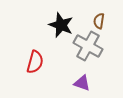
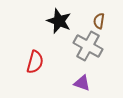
black star: moved 2 px left, 4 px up
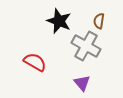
gray cross: moved 2 px left
red semicircle: rotated 75 degrees counterclockwise
purple triangle: rotated 30 degrees clockwise
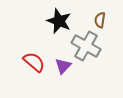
brown semicircle: moved 1 px right, 1 px up
red semicircle: moved 1 px left; rotated 10 degrees clockwise
purple triangle: moved 19 px left, 17 px up; rotated 24 degrees clockwise
